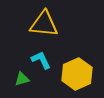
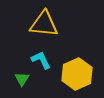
green triangle: rotated 42 degrees counterclockwise
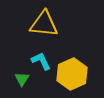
cyan L-shape: moved 1 px down
yellow hexagon: moved 5 px left
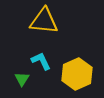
yellow triangle: moved 3 px up
yellow hexagon: moved 5 px right
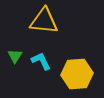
yellow hexagon: rotated 20 degrees clockwise
green triangle: moved 7 px left, 23 px up
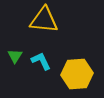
yellow triangle: moved 1 px up
